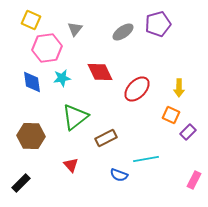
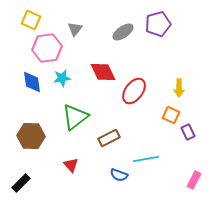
red diamond: moved 3 px right
red ellipse: moved 3 px left, 2 px down; rotated 8 degrees counterclockwise
purple rectangle: rotated 70 degrees counterclockwise
brown rectangle: moved 3 px right
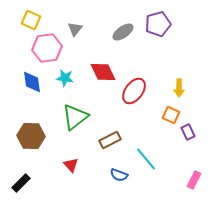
cyan star: moved 3 px right; rotated 18 degrees clockwise
brown rectangle: moved 1 px right, 2 px down
cyan line: rotated 60 degrees clockwise
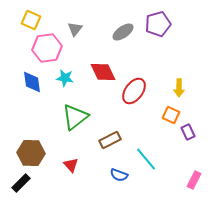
brown hexagon: moved 17 px down
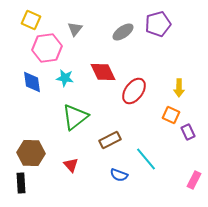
black rectangle: rotated 48 degrees counterclockwise
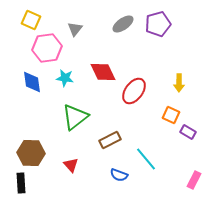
gray ellipse: moved 8 px up
yellow arrow: moved 5 px up
purple rectangle: rotated 35 degrees counterclockwise
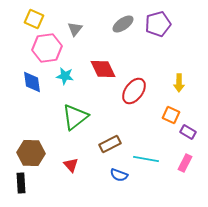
yellow square: moved 3 px right, 1 px up
red diamond: moved 3 px up
cyan star: moved 2 px up
brown rectangle: moved 4 px down
cyan line: rotated 40 degrees counterclockwise
pink rectangle: moved 9 px left, 17 px up
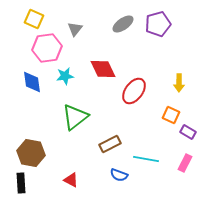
cyan star: rotated 18 degrees counterclockwise
brown hexagon: rotated 8 degrees clockwise
red triangle: moved 15 px down; rotated 21 degrees counterclockwise
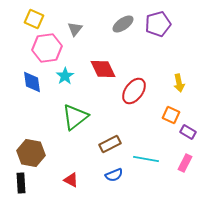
cyan star: rotated 24 degrees counterclockwise
yellow arrow: rotated 12 degrees counterclockwise
blue semicircle: moved 5 px left; rotated 42 degrees counterclockwise
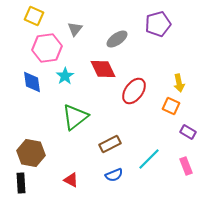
yellow square: moved 3 px up
gray ellipse: moved 6 px left, 15 px down
orange square: moved 9 px up
cyan line: moved 3 px right; rotated 55 degrees counterclockwise
pink rectangle: moved 1 px right, 3 px down; rotated 48 degrees counterclockwise
